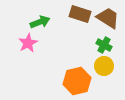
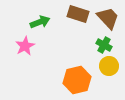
brown rectangle: moved 2 px left
brown trapezoid: rotated 15 degrees clockwise
pink star: moved 3 px left, 3 px down
yellow circle: moved 5 px right
orange hexagon: moved 1 px up
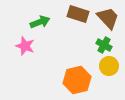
pink star: rotated 24 degrees counterclockwise
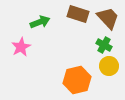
pink star: moved 4 px left, 1 px down; rotated 24 degrees clockwise
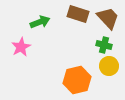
green cross: rotated 14 degrees counterclockwise
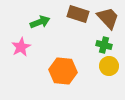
orange hexagon: moved 14 px left, 9 px up; rotated 20 degrees clockwise
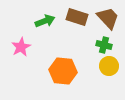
brown rectangle: moved 1 px left, 3 px down
green arrow: moved 5 px right, 1 px up
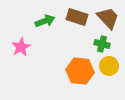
green cross: moved 2 px left, 1 px up
orange hexagon: moved 17 px right
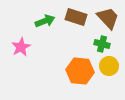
brown rectangle: moved 1 px left
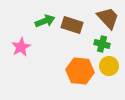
brown rectangle: moved 4 px left, 8 px down
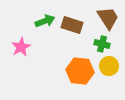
brown trapezoid: rotated 10 degrees clockwise
